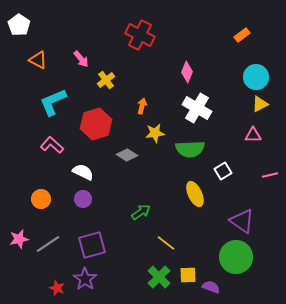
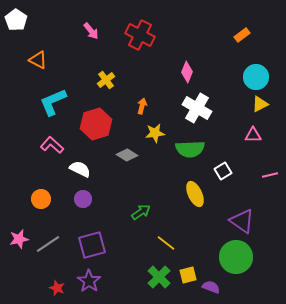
white pentagon: moved 3 px left, 5 px up
pink arrow: moved 10 px right, 28 px up
white semicircle: moved 3 px left, 3 px up
yellow square: rotated 12 degrees counterclockwise
purple star: moved 4 px right, 2 px down
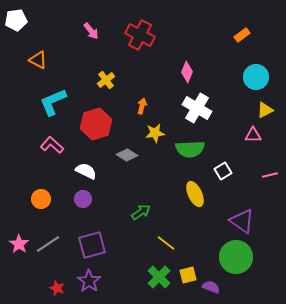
white pentagon: rotated 30 degrees clockwise
yellow triangle: moved 5 px right, 6 px down
white semicircle: moved 6 px right, 2 px down
pink star: moved 5 px down; rotated 24 degrees counterclockwise
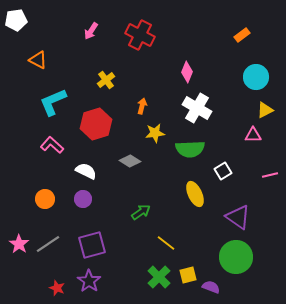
pink arrow: rotated 72 degrees clockwise
gray diamond: moved 3 px right, 6 px down
orange circle: moved 4 px right
purple triangle: moved 4 px left, 4 px up
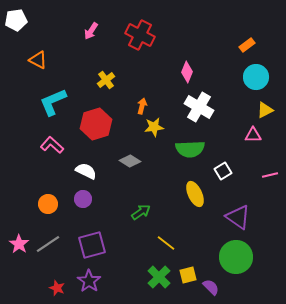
orange rectangle: moved 5 px right, 10 px down
white cross: moved 2 px right, 1 px up
yellow star: moved 1 px left, 6 px up
orange circle: moved 3 px right, 5 px down
purple semicircle: rotated 24 degrees clockwise
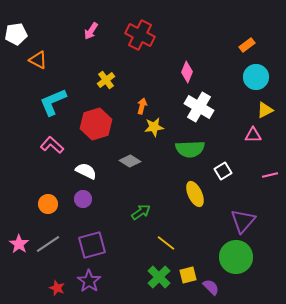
white pentagon: moved 14 px down
purple triangle: moved 5 px right, 4 px down; rotated 36 degrees clockwise
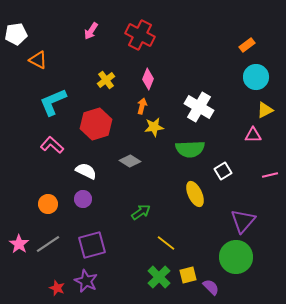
pink diamond: moved 39 px left, 7 px down
purple star: moved 3 px left; rotated 10 degrees counterclockwise
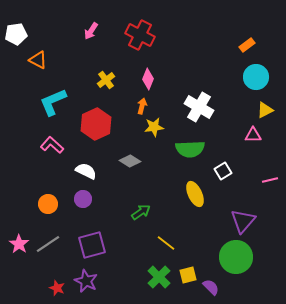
red hexagon: rotated 8 degrees counterclockwise
pink line: moved 5 px down
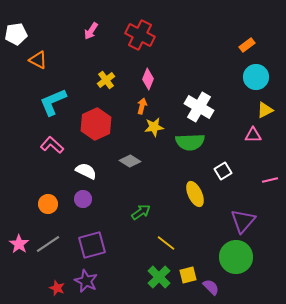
green semicircle: moved 7 px up
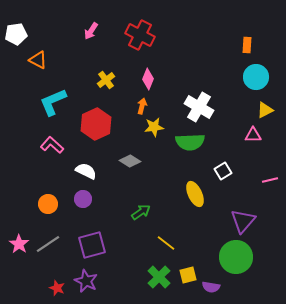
orange rectangle: rotated 49 degrees counterclockwise
purple semicircle: rotated 144 degrees clockwise
